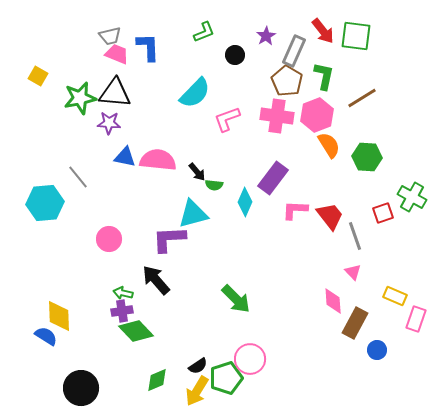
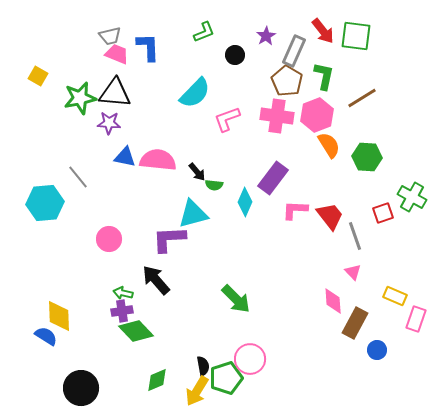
black semicircle at (198, 366): moved 5 px right; rotated 66 degrees counterclockwise
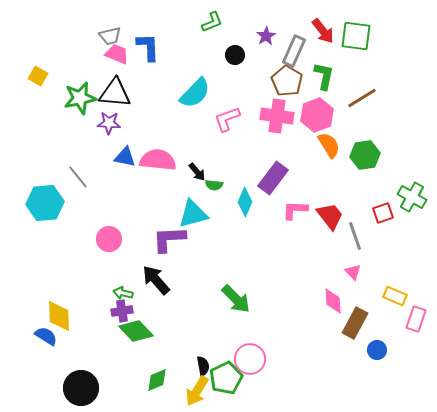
green L-shape at (204, 32): moved 8 px right, 10 px up
green hexagon at (367, 157): moved 2 px left, 2 px up; rotated 12 degrees counterclockwise
green pentagon at (226, 378): rotated 8 degrees counterclockwise
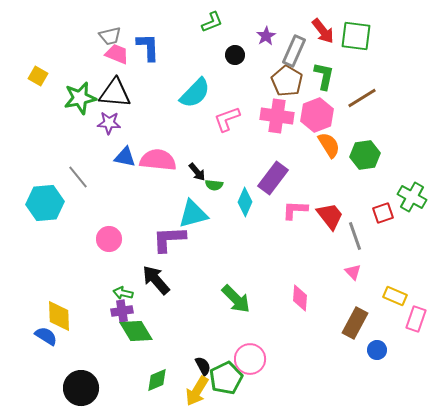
pink diamond at (333, 301): moved 33 px left, 3 px up; rotated 8 degrees clockwise
green diamond at (136, 331): rotated 12 degrees clockwise
black semicircle at (203, 366): rotated 18 degrees counterclockwise
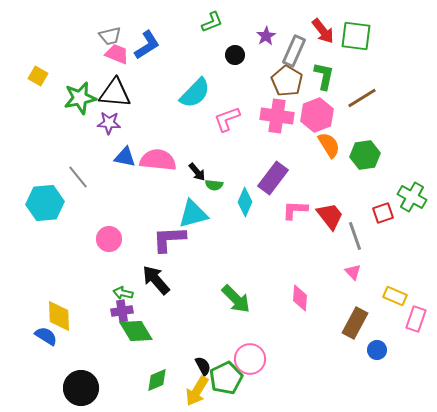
blue L-shape at (148, 47): moved 1 px left, 2 px up; rotated 60 degrees clockwise
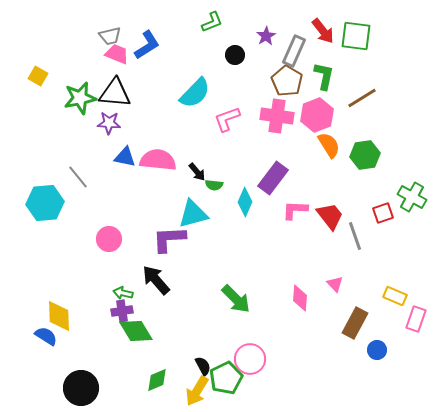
pink triangle at (353, 272): moved 18 px left, 12 px down
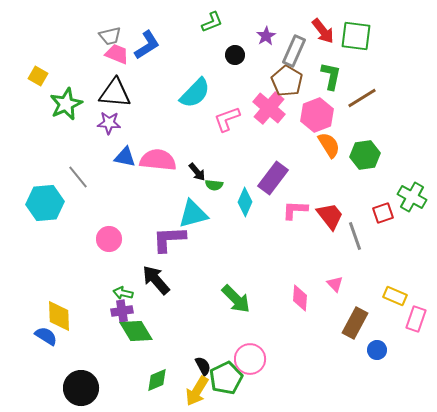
green L-shape at (324, 76): moved 7 px right
green star at (80, 98): moved 14 px left, 6 px down; rotated 12 degrees counterclockwise
pink cross at (277, 116): moved 8 px left, 8 px up; rotated 32 degrees clockwise
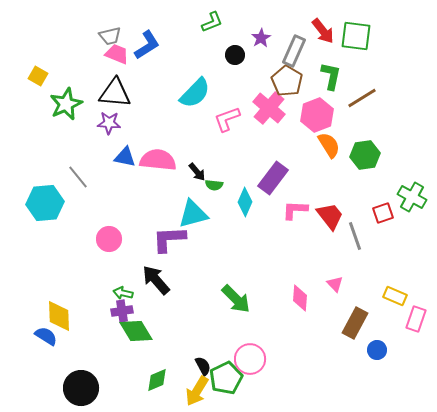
purple star at (266, 36): moved 5 px left, 2 px down
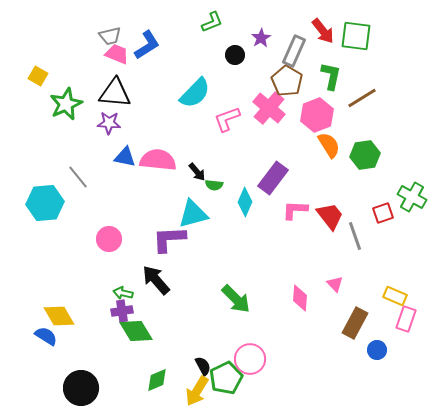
yellow diamond at (59, 316): rotated 28 degrees counterclockwise
pink rectangle at (416, 319): moved 10 px left
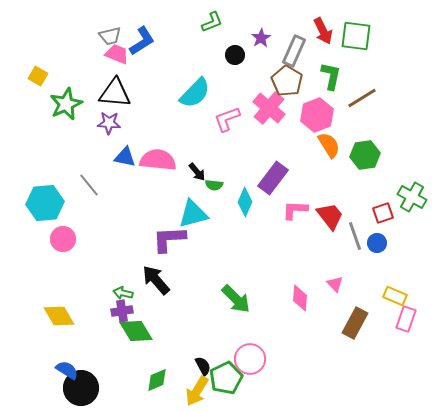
red arrow at (323, 31): rotated 12 degrees clockwise
blue L-shape at (147, 45): moved 5 px left, 4 px up
gray line at (78, 177): moved 11 px right, 8 px down
pink circle at (109, 239): moved 46 px left
blue semicircle at (46, 336): moved 21 px right, 34 px down
blue circle at (377, 350): moved 107 px up
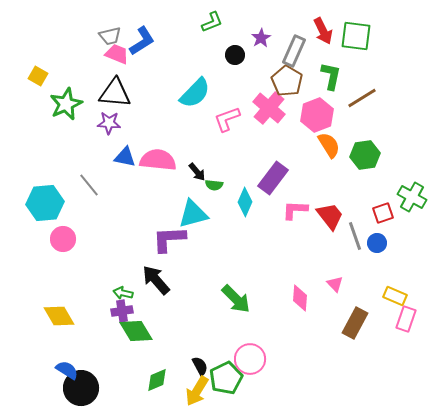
black semicircle at (203, 366): moved 3 px left
